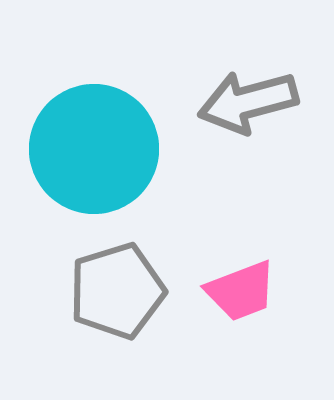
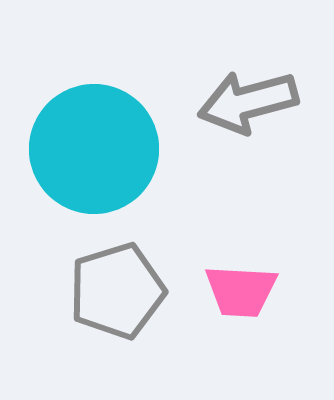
pink trapezoid: rotated 24 degrees clockwise
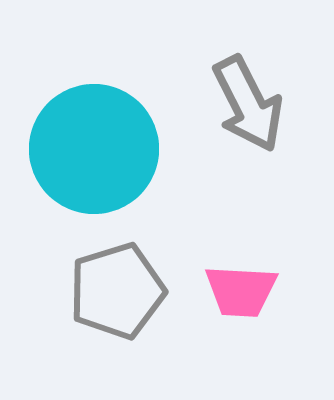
gray arrow: moved 2 px down; rotated 102 degrees counterclockwise
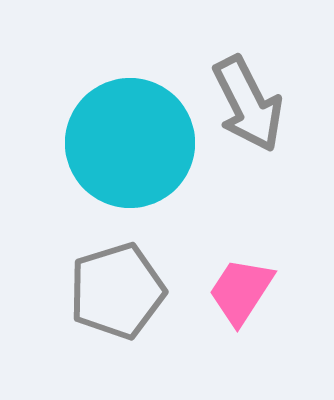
cyan circle: moved 36 px right, 6 px up
pink trapezoid: rotated 120 degrees clockwise
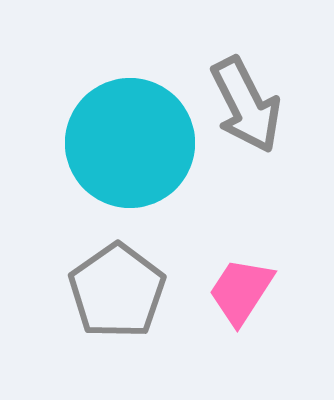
gray arrow: moved 2 px left, 1 px down
gray pentagon: rotated 18 degrees counterclockwise
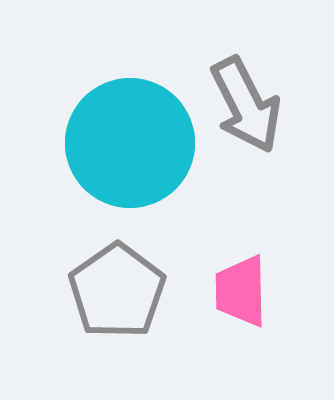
pink trapezoid: rotated 34 degrees counterclockwise
